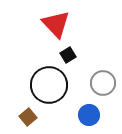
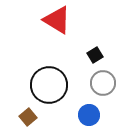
red triangle: moved 1 px right, 4 px up; rotated 16 degrees counterclockwise
black square: moved 27 px right
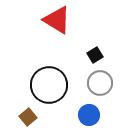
gray circle: moved 3 px left
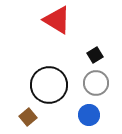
gray circle: moved 4 px left
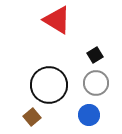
brown square: moved 4 px right
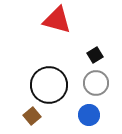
red triangle: rotated 16 degrees counterclockwise
brown square: moved 1 px up
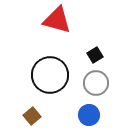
black circle: moved 1 px right, 10 px up
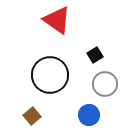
red triangle: rotated 20 degrees clockwise
gray circle: moved 9 px right, 1 px down
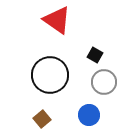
black square: rotated 28 degrees counterclockwise
gray circle: moved 1 px left, 2 px up
brown square: moved 10 px right, 3 px down
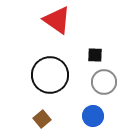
black square: rotated 28 degrees counterclockwise
blue circle: moved 4 px right, 1 px down
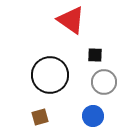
red triangle: moved 14 px right
brown square: moved 2 px left, 2 px up; rotated 24 degrees clockwise
